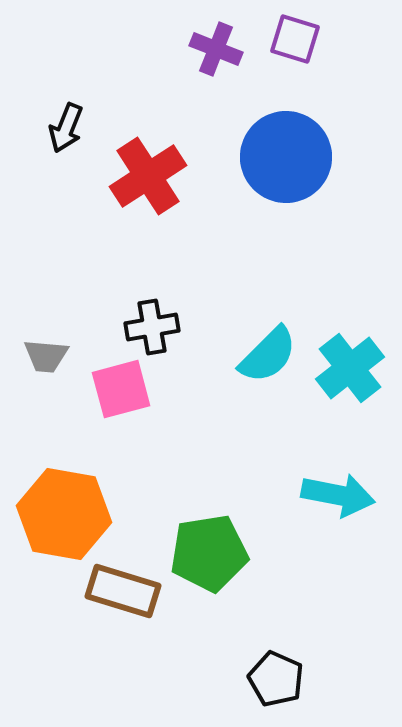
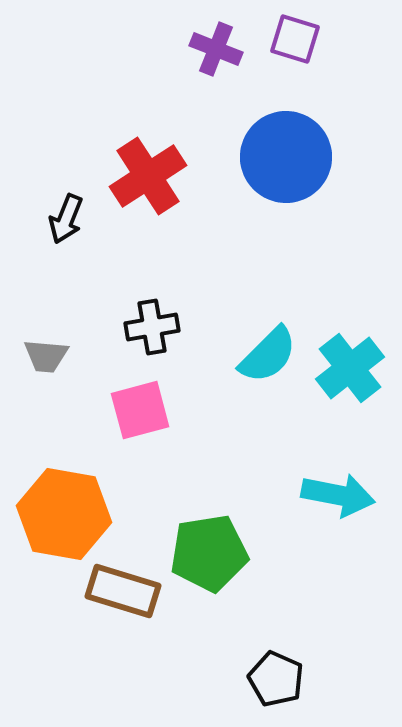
black arrow: moved 91 px down
pink square: moved 19 px right, 21 px down
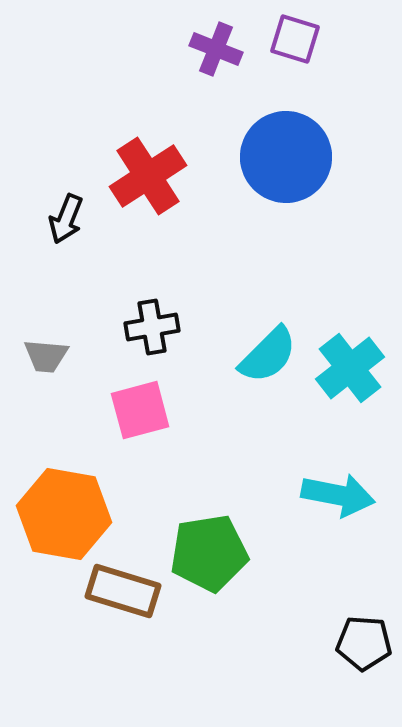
black pentagon: moved 88 px right, 36 px up; rotated 20 degrees counterclockwise
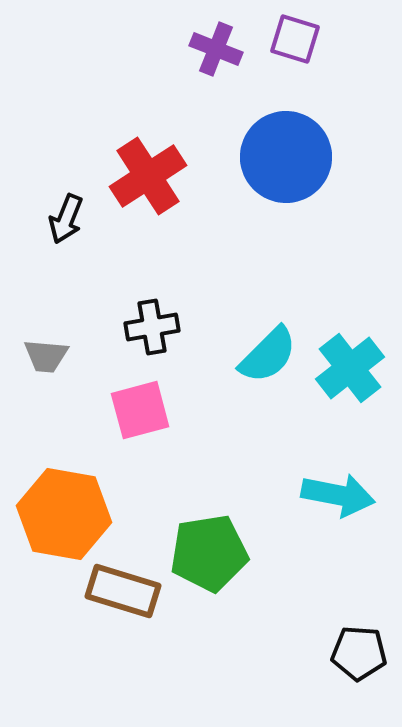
black pentagon: moved 5 px left, 10 px down
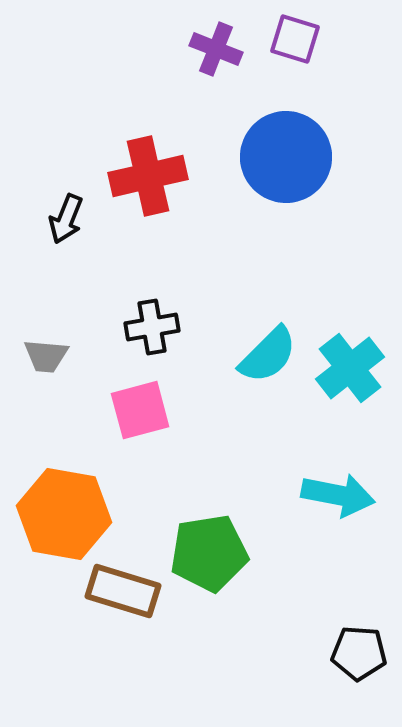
red cross: rotated 20 degrees clockwise
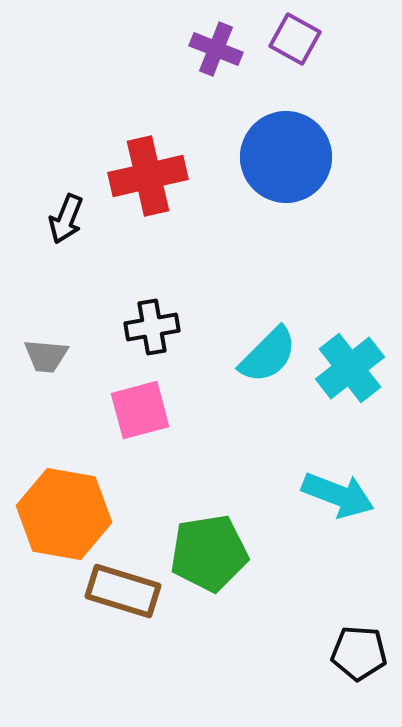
purple square: rotated 12 degrees clockwise
cyan arrow: rotated 10 degrees clockwise
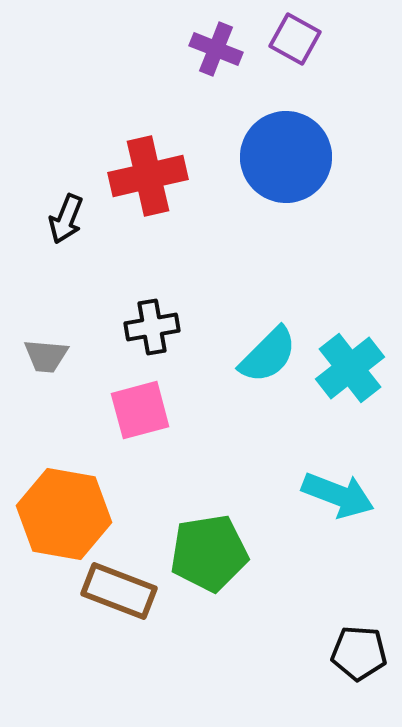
brown rectangle: moved 4 px left; rotated 4 degrees clockwise
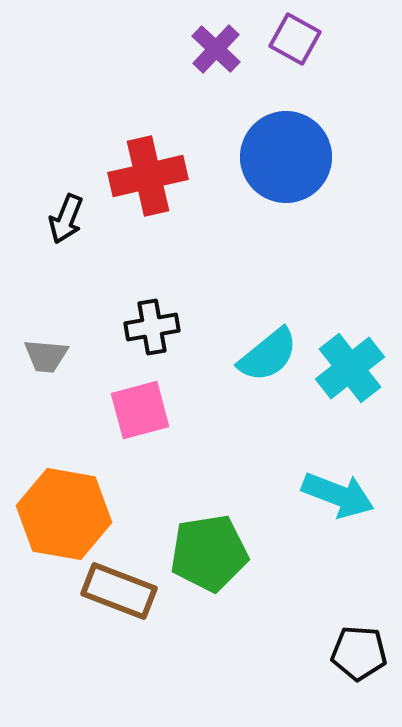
purple cross: rotated 21 degrees clockwise
cyan semicircle: rotated 6 degrees clockwise
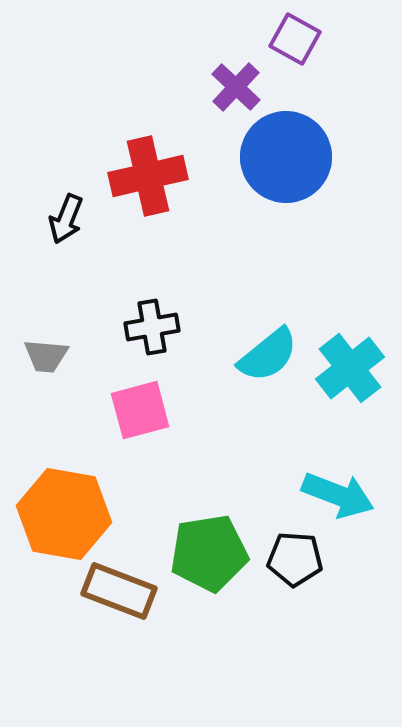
purple cross: moved 20 px right, 38 px down
black pentagon: moved 64 px left, 94 px up
